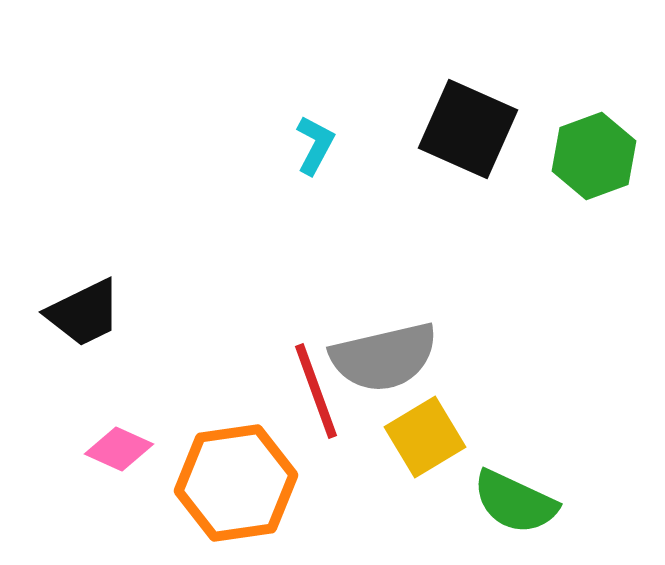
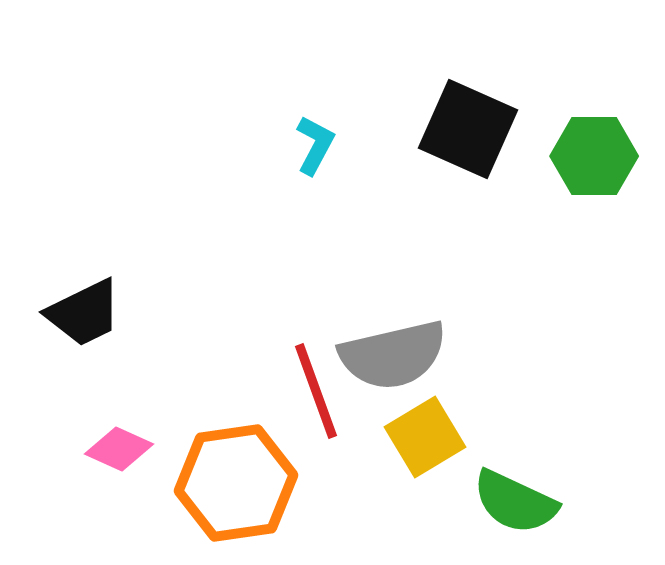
green hexagon: rotated 20 degrees clockwise
gray semicircle: moved 9 px right, 2 px up
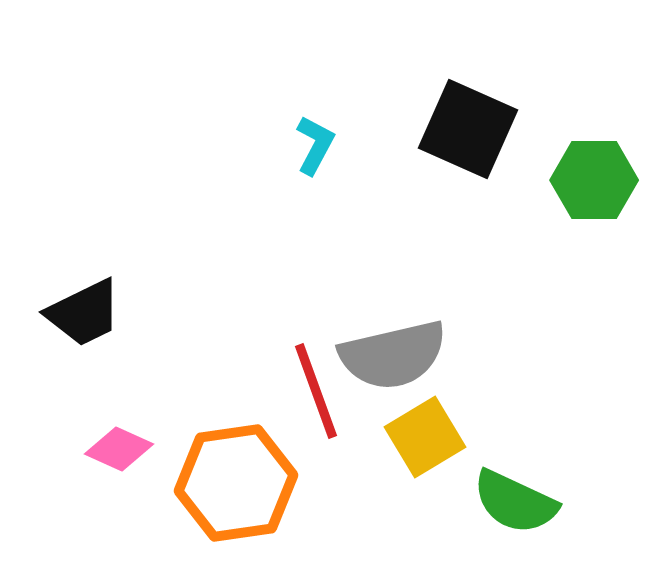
green hexagon: moved 24 px down
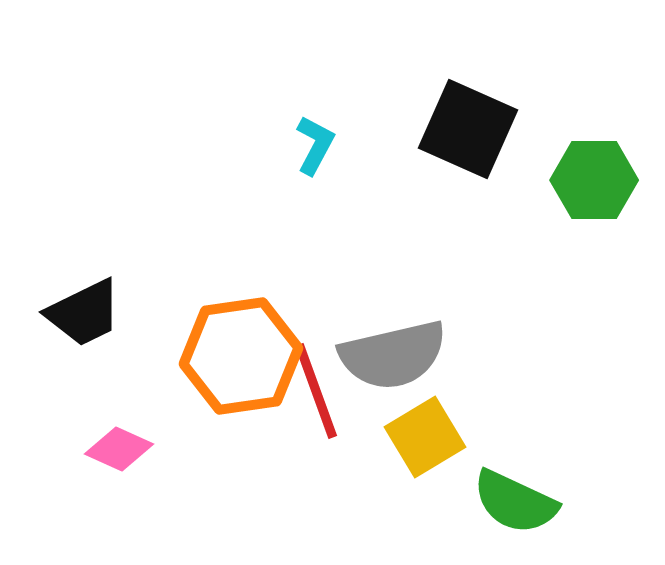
orange hexagon: moved 5 px right, 127 px up
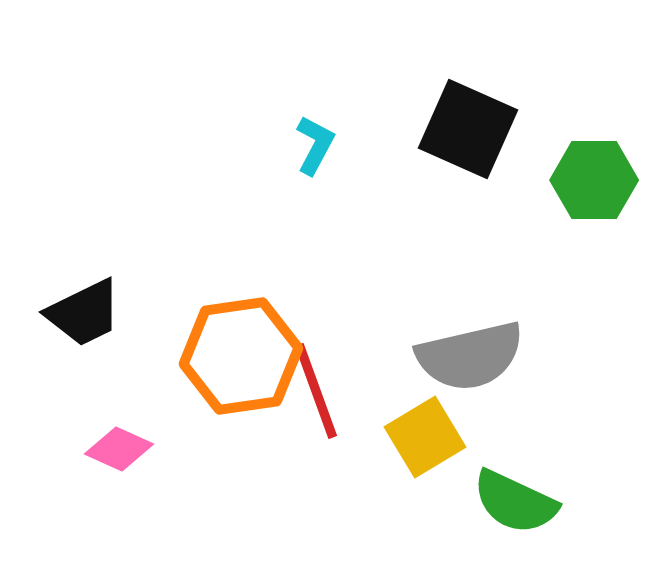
gray semicircle: moved 77 px right, 1 px down
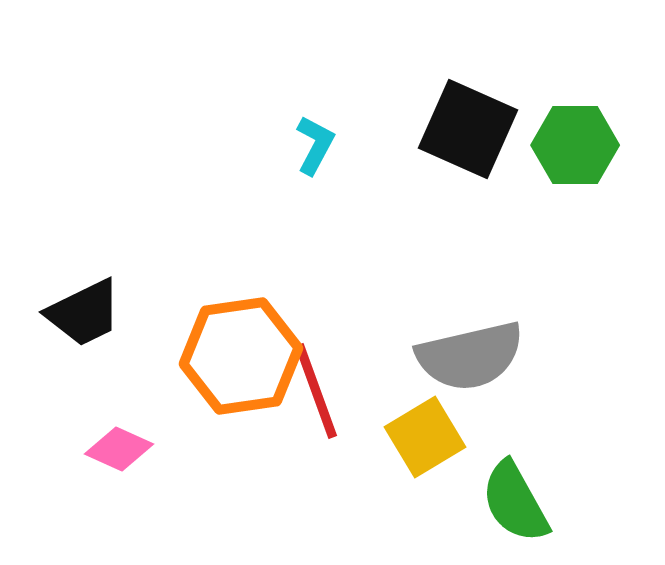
green hexagon: moved 19 px left, 35 px up
green semicircle: rotated 36 degrees clockwise
